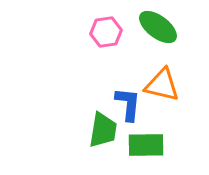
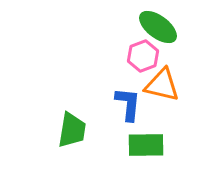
pink hexagon: moved 37 px right, 24 px down; rotated 12 degrees counterclockwise
green trapezoid: moved 31 px left
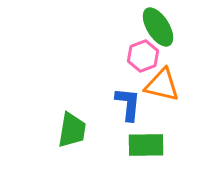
green ellipse: rotated 21 degrees clockwise
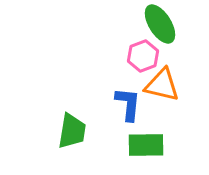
green ellipse: moved 2 px right, 3 px up
green trapezoid: moved 1 px down
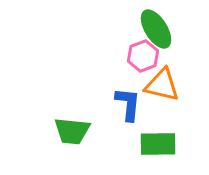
green ellipse: moved 4 px left, 5 px down
green trapezoid: rotated 87 degrees clockwise
green rectangle: moved 12 px right, 1 px up
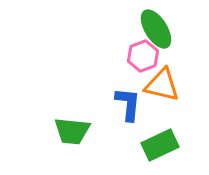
green rectangle: moved 2 px right, 1 px down; rotated 24 degrees counterclockwise
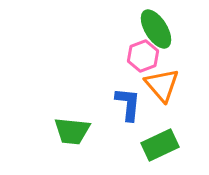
orange triangle: rotated 36 degrees clockwise
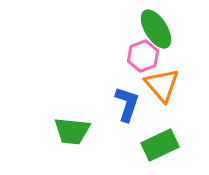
blue L-shape: moved 1 px left; rotated 12 degrees clockwise
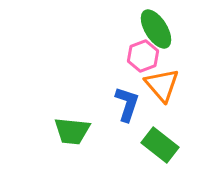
green rectangle: rotated 63 degrees clockwise
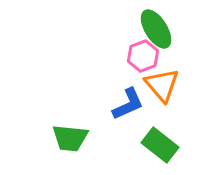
blue L-shape: moved 1 px right; rotated 48 degrees clockwise
green trapezoid: moved 2 px left, 7 px down
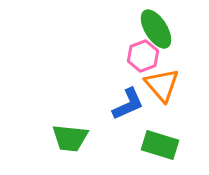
green rectangle: rotated 21 degrees counterclockwise
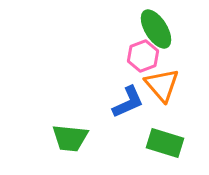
blue L-shape: moved 2 px up
green rectangle: moved 5 px right, 2 px up
